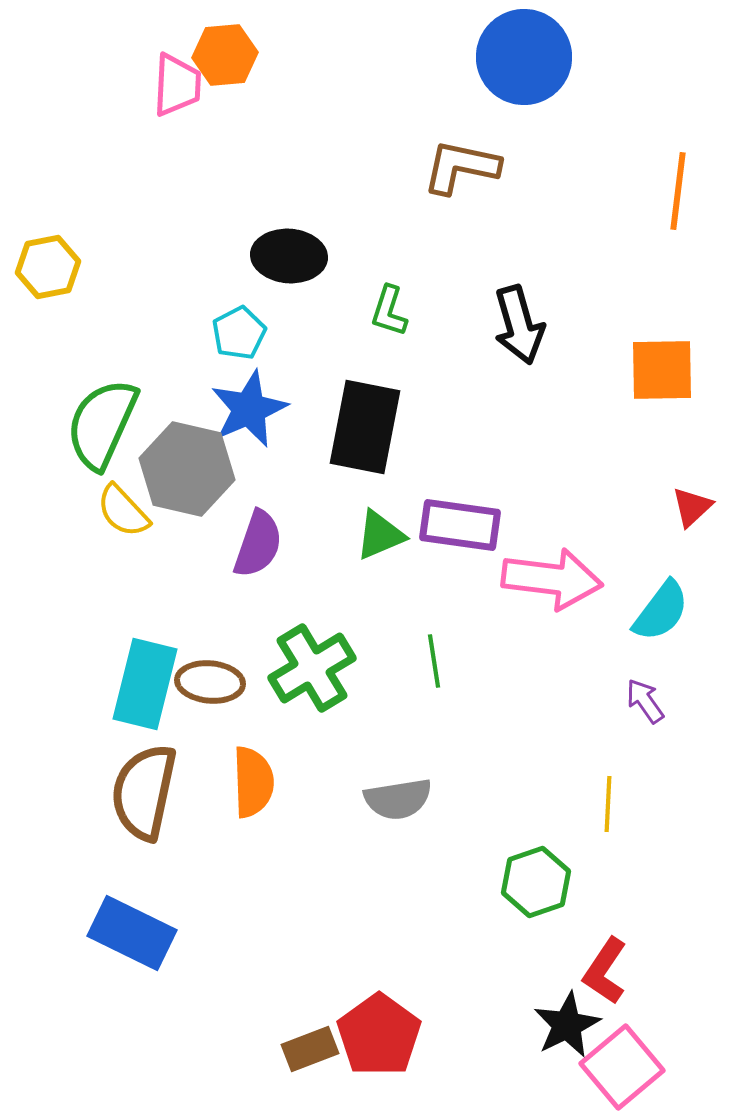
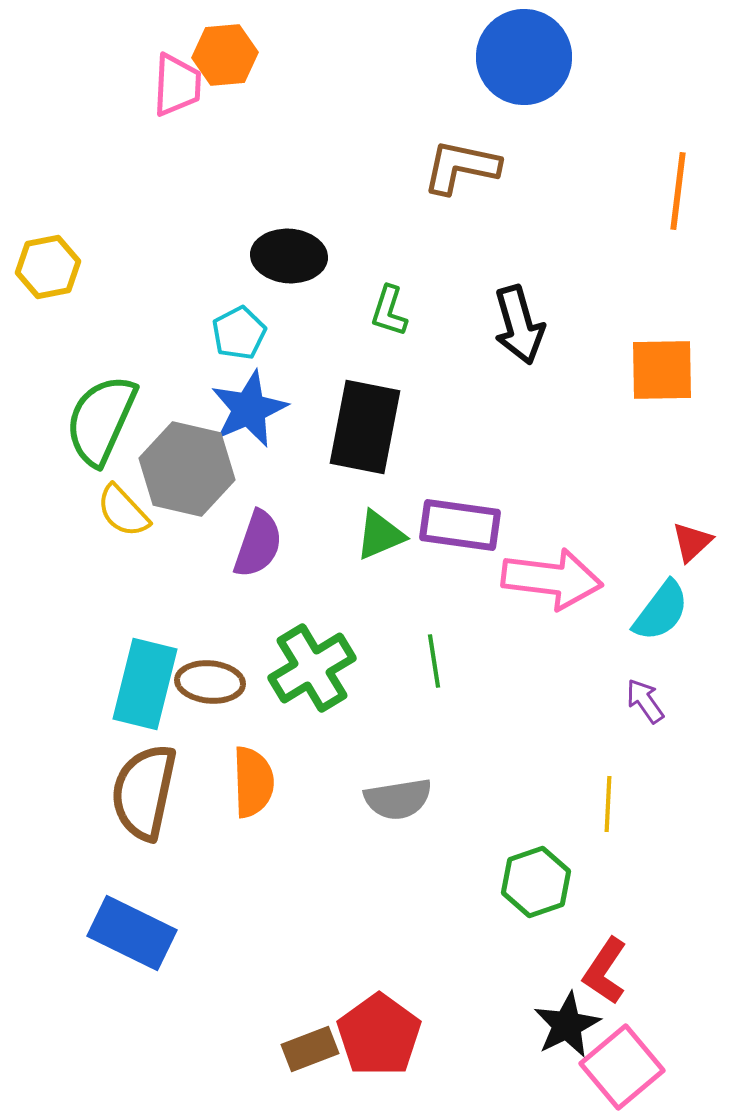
green semicircle: moved 1 px left, 4 px up
red triangle: moved 35 px down
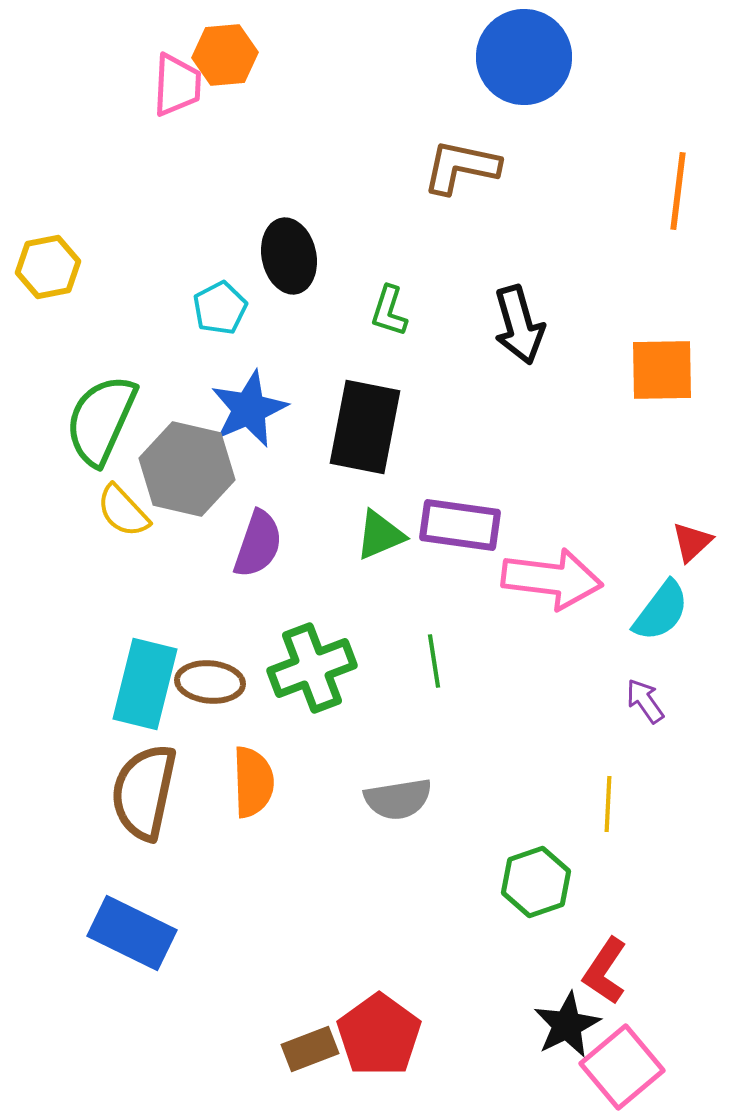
black ellipse: rotated 74 degrees clockwise
cyan pentagon: moved 19 px left, 25 px up
green cross: rotated 10 degrees clockwise
